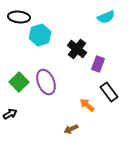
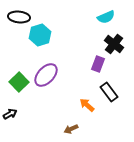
black cross: moved 37 px right, 5 px up
purple ellipse: moved 7 px up; rotated 65 degrees clockwise
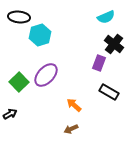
purple rectangle: moved 1 px right, 1 px up
black rectangle: rotated 24 degrees counterclockwise
orange arrow: moved 13 px left
